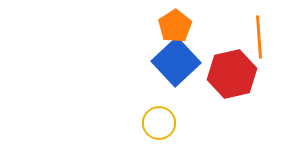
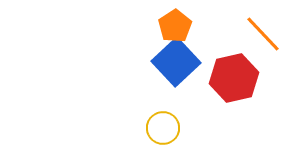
orange line: moved 4 px right, 3 px up; rotated 39 degrees counterclockwise
red hexagon: moved 2 px right, 4 px down
yellow circle: moved 4 px right, 5 px down
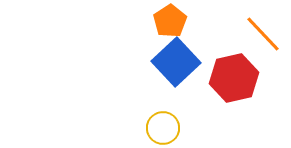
orange pentagon: moved 5 px left, 5 px up
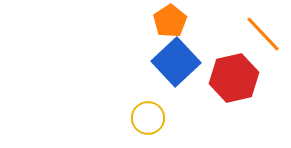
yellow circle: moved 15 px left, 10 px up
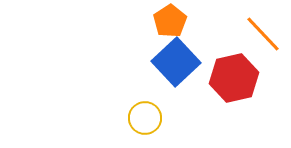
yellow circle: moved 3 px left
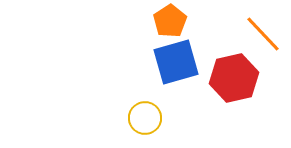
blue square: rotated 27 degrees clockwise
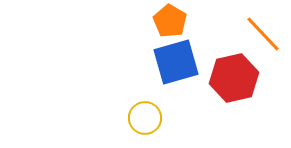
orange pentagon: rotated 8 degrees counterclockwise
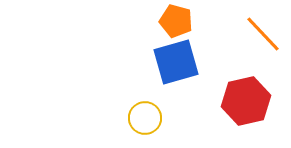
orange pentagon: moved 6 px right; rotated 16 degrees counterclockwise
red hexagon: moved 12 px right, 23 px down
